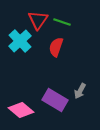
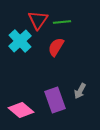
green line: rotated 24 degrees counterclockwise
red semicircle: rotated 12 degrees clockwise
purple rectangle: rotated 40 degrees clockwise
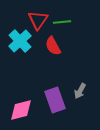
red semicircle: moved 3 px left, 1 px up; rotated 60 degrees counterclockwise
pink diamond: rotated 55 degrees counterclockwise
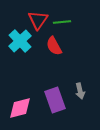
red semicircle: moved 1 px right
gray arrow: rotated 42 degrees counterclockwise
pink diamond: moved 1 px left, 2 px up
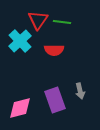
green line: rotated 12 degrees clockwise
red semicircle: moved 4 px down; rotated 60 degrees counterclockwise
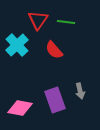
green line: moved 4 px right
cyan cross: moved 3 px left, 4 px down
red semicircle: rotated 48 degrees clockwise
pink diamond: rotated 25 degrees clockwise
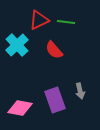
red triangle: moved 1 px right; rotated 30 degrees clockwise
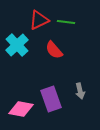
purple rectangle: moved 4 px left, 1 px up
pink diamond: moved 1 px right, 1 px down
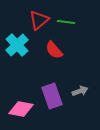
red triangle: rotated 15 degrees counterclockwise
gray arrow: rotated 98 degrees counterclockwise
purple rectangle: moved 1 px right, 3 px up
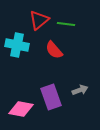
green line: moved 2 px down
cyan cross: rotated 35 degrees counterclockwise
gray arrow: moved 1 px up
purple rectangle: moved 1 px left, 1 px down
